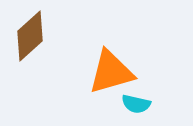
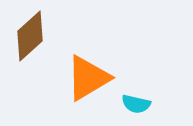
orange triangle: moved 23 px left, 6 px down; rotated 15 degrees counterclockwise
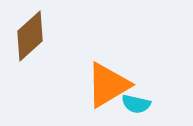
orange triangle: moved 20 px right, 7 px down
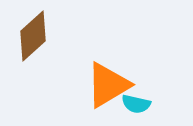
brown diamond: moved 3 px right
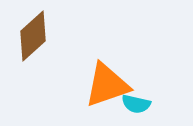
orange triangle: moved 1 px left; rotated 12 degrees clockwise
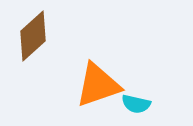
orange triangle: moved 9 px left
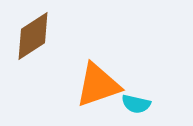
brown diamond: rotated 9 degrees clockwise
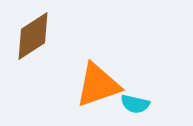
cyan semicircle: moved 1 px left
